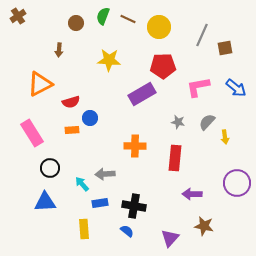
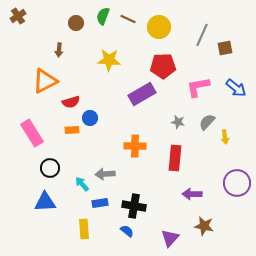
orange triangle: moved 5 px right, 3 px up
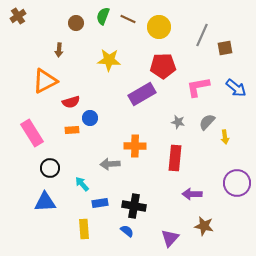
gray arrow: moved 5 px right, 10 px up
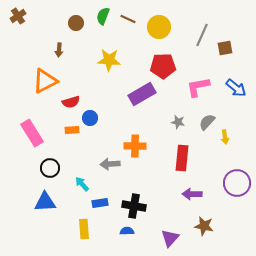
red rectangle: moved 7 px right
blue semicircle: rotated 40 degrees counterclockwise
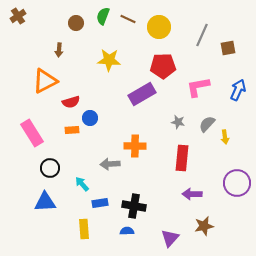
brown square: moved 3 px right
blue arrow: moved 2 px right, 2 px down; rotated 105 degrees counterclockwise
gray semicircle: moved 2 px down
brown star: rotated 24 degrees counterclockwise
